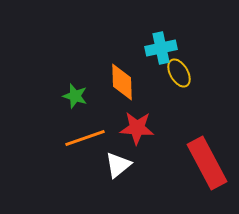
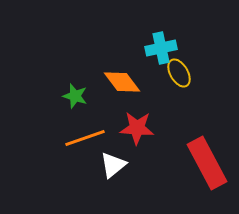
orange diamond: rotated 36 degrees counterclockwise
white triangle: moved 5 px left
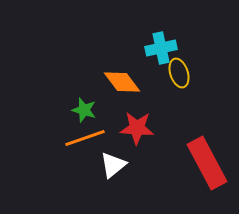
yellow ellipse: rotated 12 degrees clockwise
green star: moved 9 px right, 14 px down
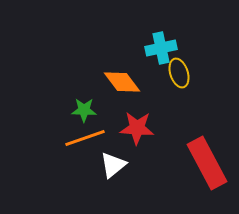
green star: rotated 15 degrees counterclockwise
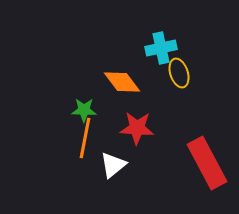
orange line: rotated 60 degrees counterclockwise
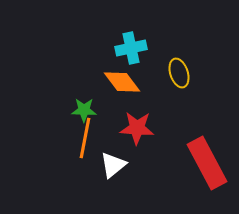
cyan cross: moved 30 px left
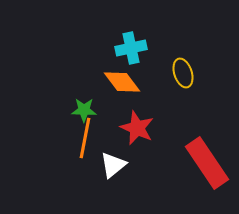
yellow ellipse: moved 4 px right
red star: rotated 20 degrees clockwise
red rectangle: rotated 6 degrees counterclockwise
